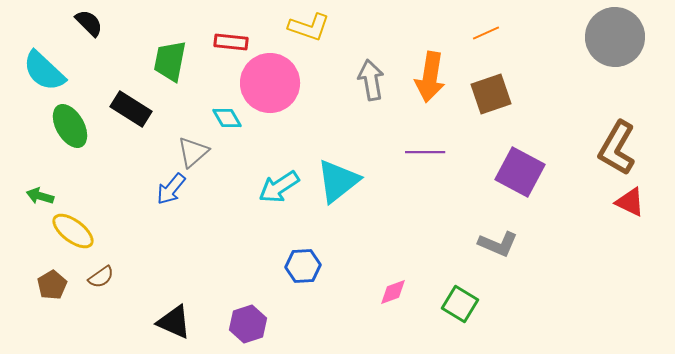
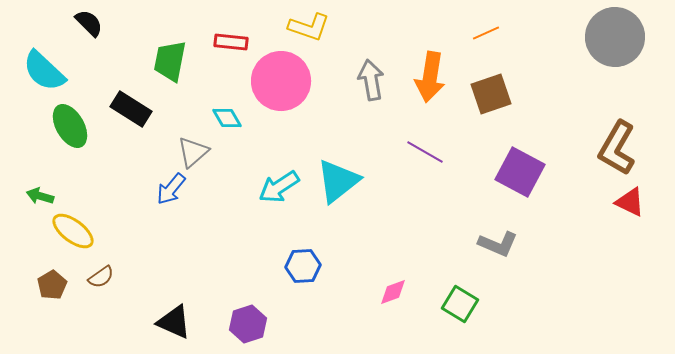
pink circle: moved 11 px right, 2 px up
purple line: rotated 30 degrees clockwise
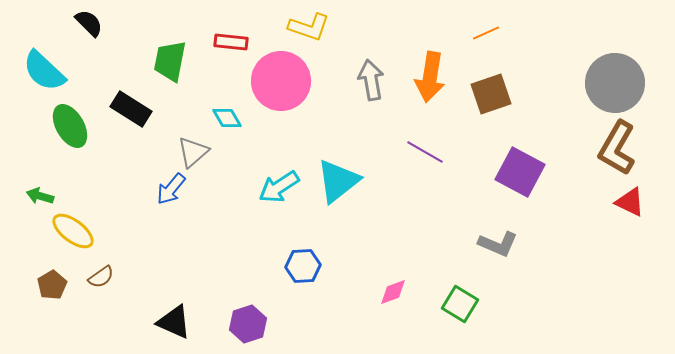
gray circle: moved 46 px down
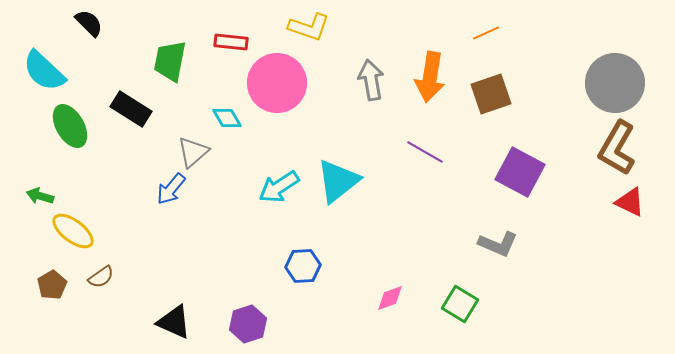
pink circle: moved 4 px left, 2 px down
pink diamond: moved 3 px left, 6 px down
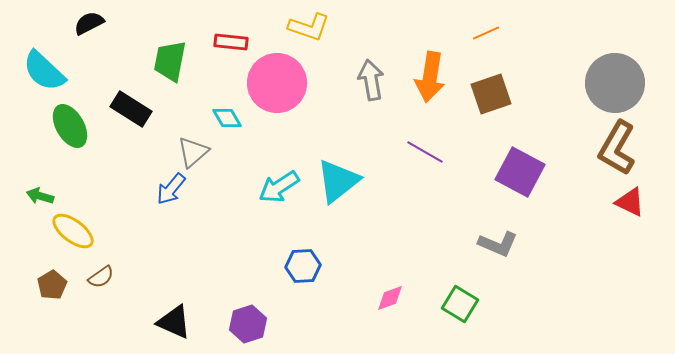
black semicircle: rotated 72 degrees counterclockwise
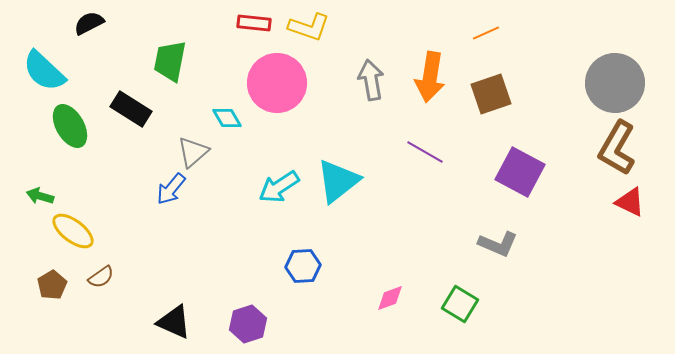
red rectangle: moved 23 px right, 19 px up
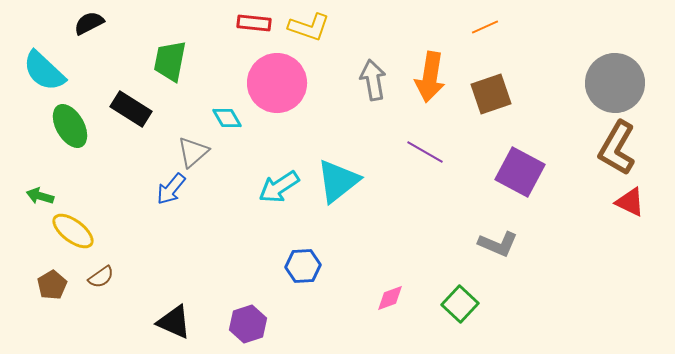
orange line: moved 1 px left, 6 px up
gray arrow: moved 2 px right
green square: rotated 12 degrees clockwise
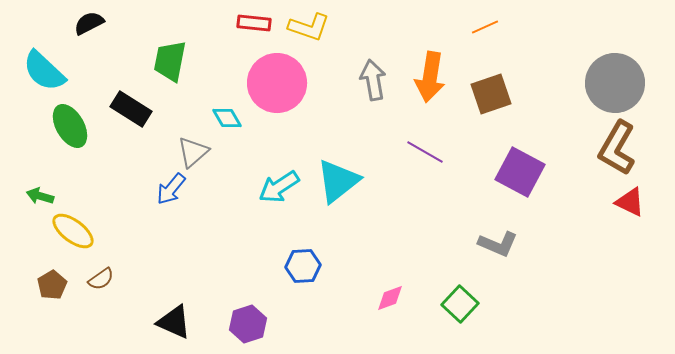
brown semicircle: moved 2 px down
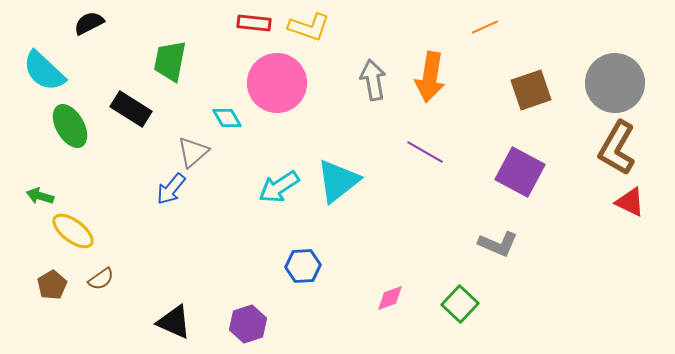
brown square: moved 40 px right, 4 px up
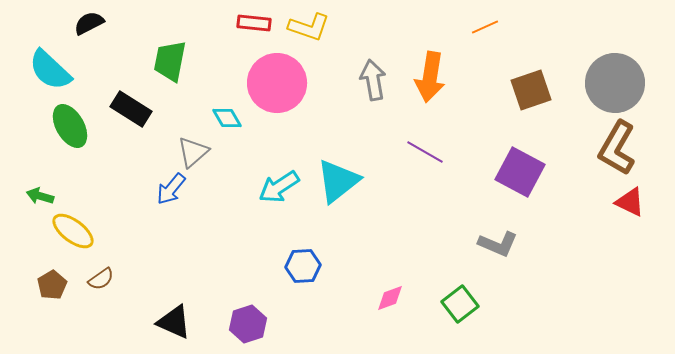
cyan semicircle: moved 6 px right, 1 px up
green square: rotated 9 degrees clockwise
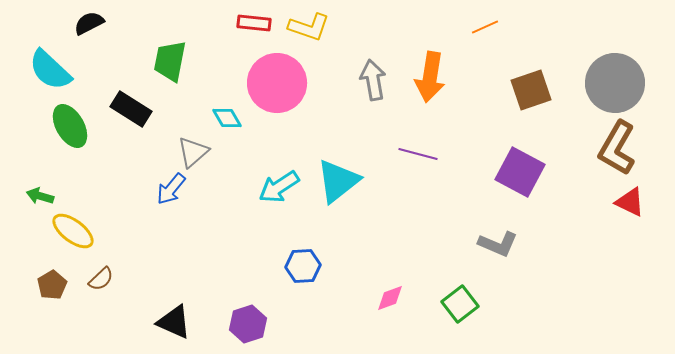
purple line: moved 7 px left, 2 px down; rotated 15 degrees counterclockwise
brown semicircle: rotated 8 degrees counterclockwise
